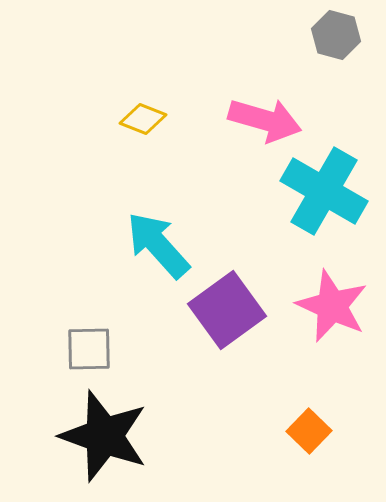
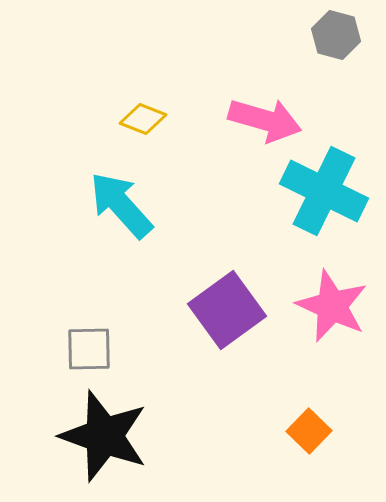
cyan cross: rotated 4 degrees counterclockwise
cyan arrow: moved 37 px left, 40 px up
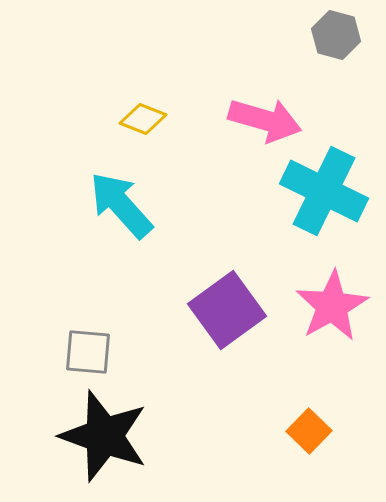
pink star: rotated 18 degrees clockwise
gray square: moved 1 px left, 3 px down; rotated 6 degrees clockwise
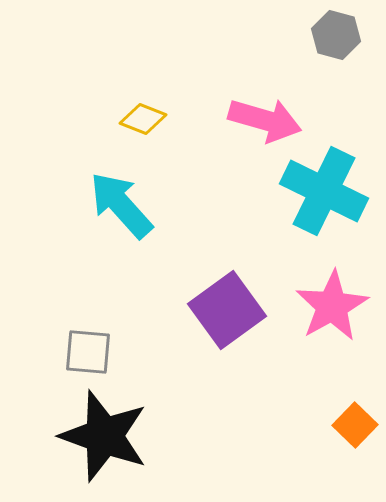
orange square: moved 46 px right, 6 px up
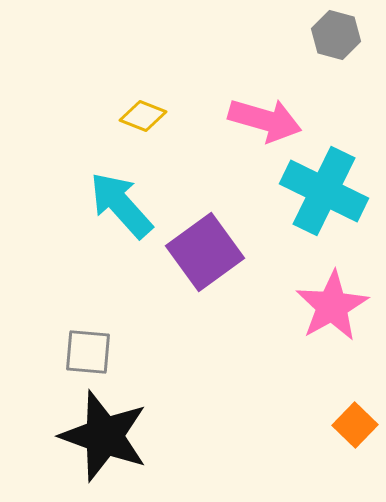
yellow diamond: moved 3 px up
purple square: moved 22 px left, 58 px up
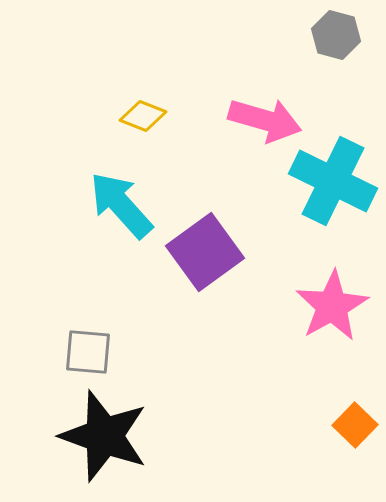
cyan cross: moved 9 px right, 10 px up
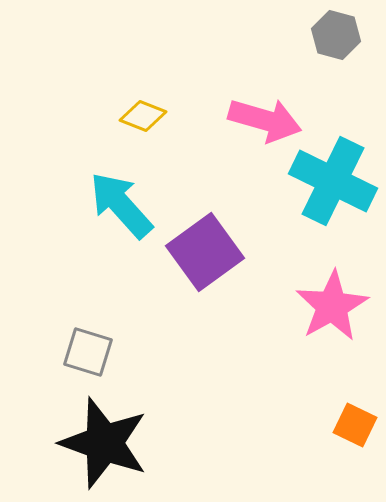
gray square: rotated 12 degrees clockwise
orange square: rotated 18 degrees counterclockwise
black star: moved 7 px down
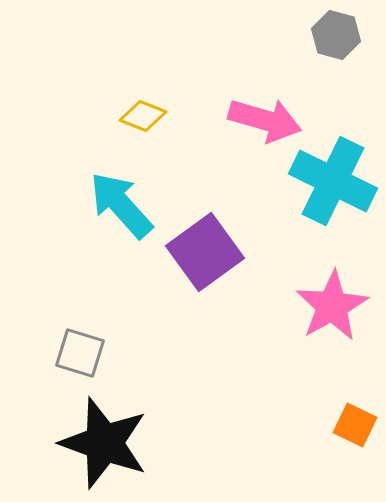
gray square: moved 8 px left, 1 px down
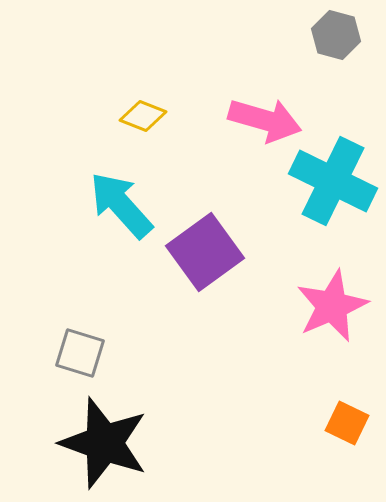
pink star: rotated 6 degrees clockwise
orange square: moved 8 px left, 2 px up
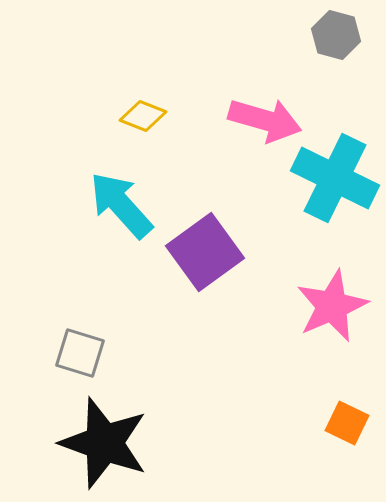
cyan cross: moved 2 px right, 3 px up
